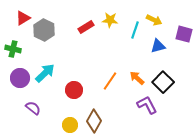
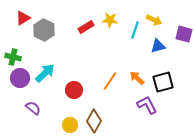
green cross: moved 8 px down
black square: rotated 30 degrees clockwise
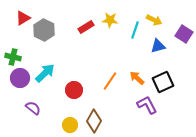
purple square: rotated 18 degrees clockwise
black square: rotated 10 degrees counterclockwise
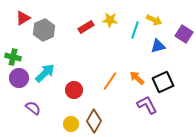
gray hexagon: rotated 10 degrees clockwise
purple circle: moved 1 px left
yellow circle: moved 1 px right, 1 px up
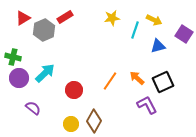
yellow star: moved 2 px right, 2 px up; rotated 14 degrees counterclockwise
red rectangle: moved 21 px left, 10 px up
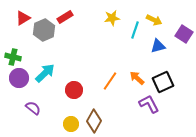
purple L-shape: moved 2 px right, 1 px up
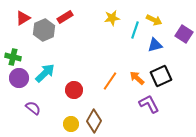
blue triangle: moved 3 px left, 1 px up
black square: moved 2 px left, 6 px up
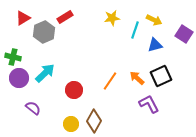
gray hexagon: moved 2 px down
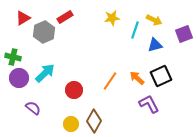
purple square: rotated 36 degrees clockwise
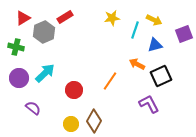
green cross: moved 3 px right, 10 px up
orange arrow: moved 14 px up; rotated 14 degrees counterclockwise
